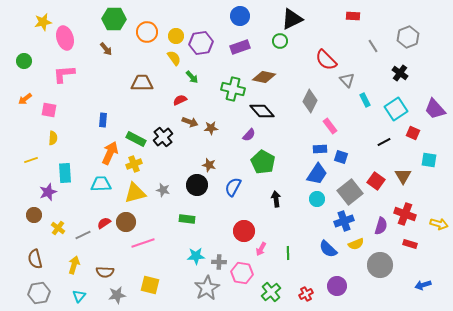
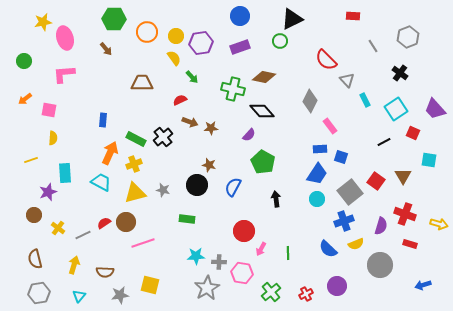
cyan trapezoid at (101, 184): moved 2 px up; rotated 30 degrees clockwise
gray star at (117, 295): moved 3 px right
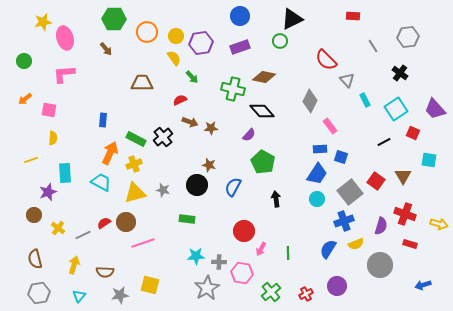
gray hexagon at (408, 37): rotated 15 degrees clockwise
blue semicircle at (328, 249): rotated 78 degrees clockwise
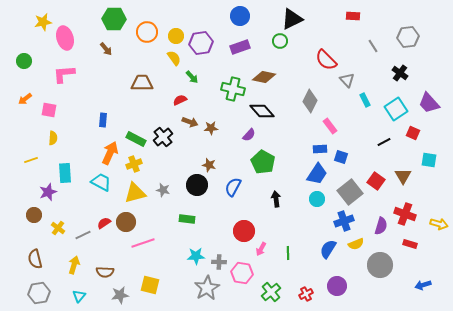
purple trapezoid at (435, 109): moved 6 px left, 6 px up
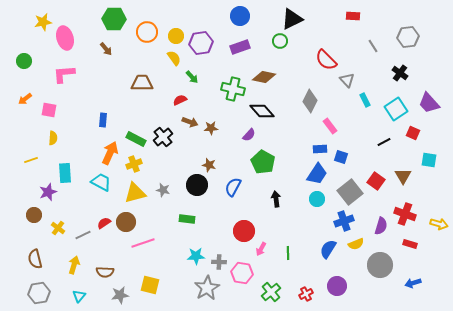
blue arrow at (423, 285): moved 10 px left, 2 px up
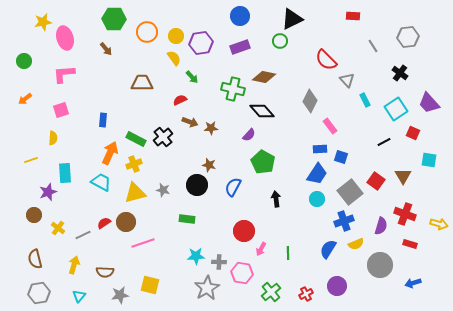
pink square at (49, 110): moved 12 px right; rotated 28 degrees counterclockwise
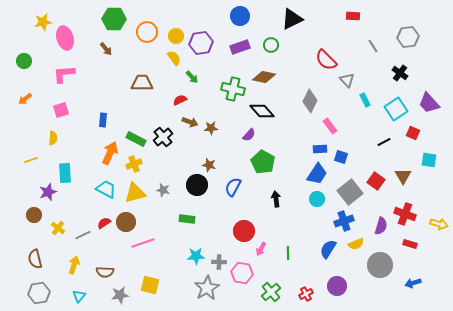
green circle at (280, 41): moved 9 px left, 4 px down
cyan trapezoid at (101, 182): moved 5 px right, 7 px down
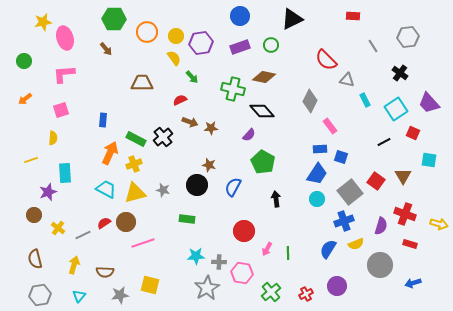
gray triangle at (347, 80): rotated 35 degrees counterclockwise
pink arrow at (261, 249): moved 6 px right
gray hexagon at (39, 293): moved 1 px right, 2 px down
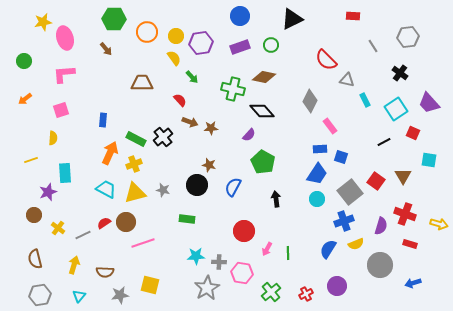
red semicircle at (180, 100): rotated 72 degrees clockwise
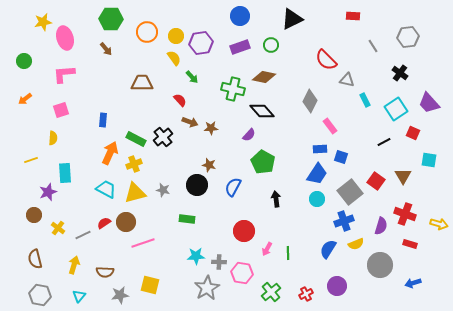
green hexagon at (114, 19): moved 3 px left
gray hexagon at (40, 295): rotated 20 degrees clockwise
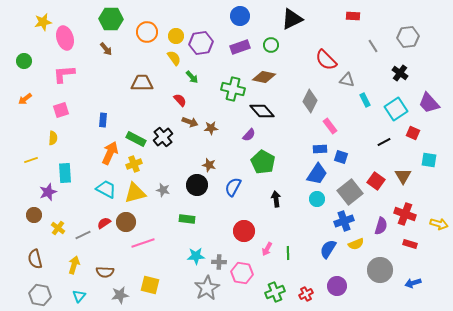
gray circle at (380, 265): moved 5 px down
green cross at (271, 292): moved 4 px right; rotated 18 degrees clockwise
